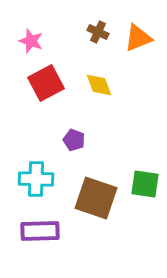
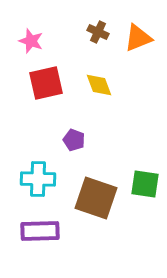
red square: rotated 15 degrees clockwise
cyan cross: moved 2 px right
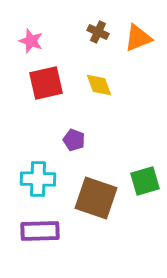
green square: moved 3 px up; rotated 24 degrees counterclockwise
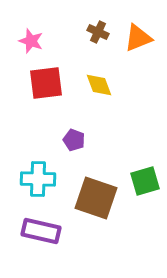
red square: rotated 6 degrees clockwise
purple rectangle: moved 1 px right; rotated 15 degrees clockwise
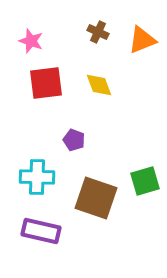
orange triangle: moved 4 px right, 2 px down
cyan cross: moved 1 px left, 2 px up
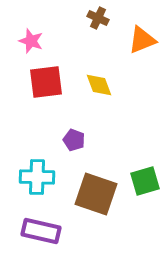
brown cross: moved 14 px up
red square: moved 1 px up
brown square: moved 4 px up
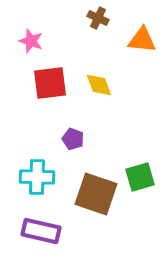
orange triangle: rotated 28 degrees clockwise
red square: moved 4 px right, 1 px down
purple pentagon: moved 1 px left, 1 px up
green square: moved 5 px left, 4 px up
